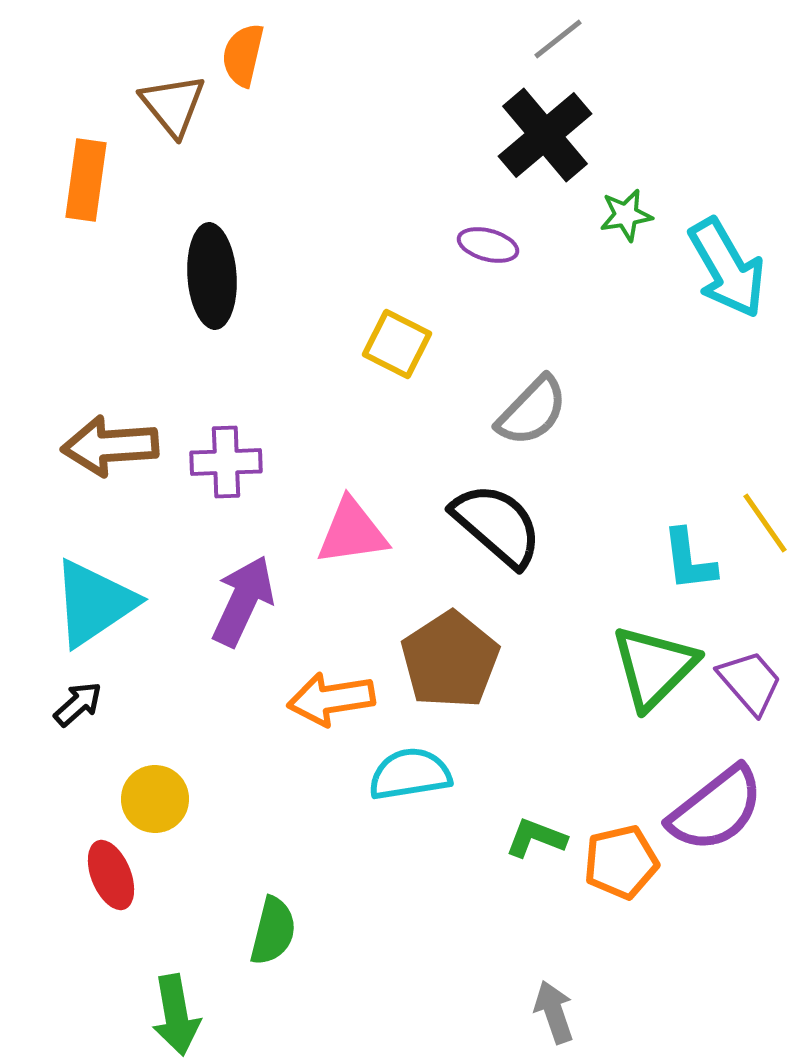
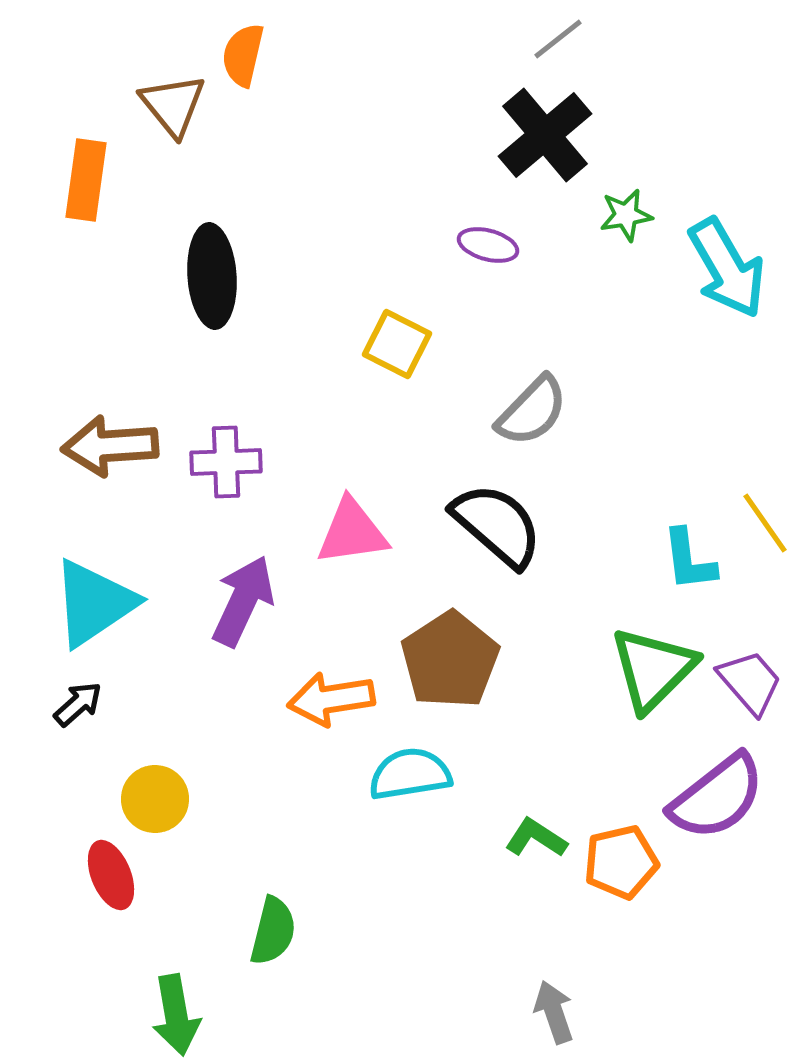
green triangle: moved 1 px left, 2 px down
purple semicircle: moved 1 px right, 12 px up
green L-shape: rotated 12 degrees clockwise
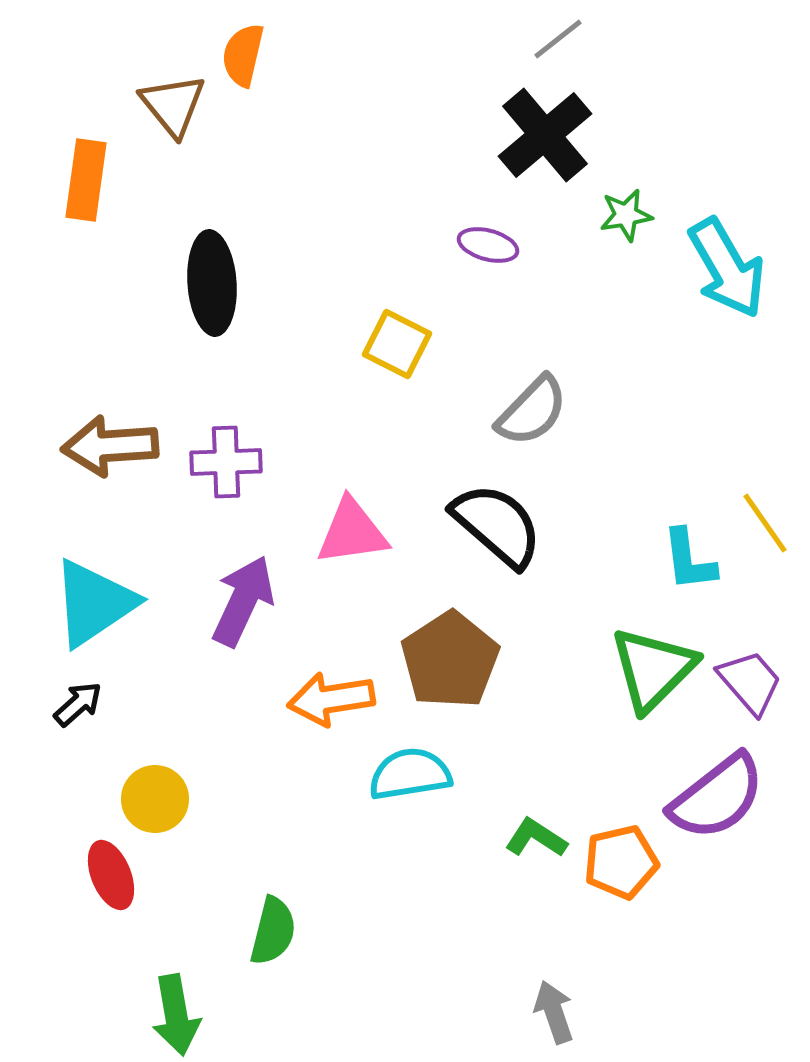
black ellipse: moved 7 px down
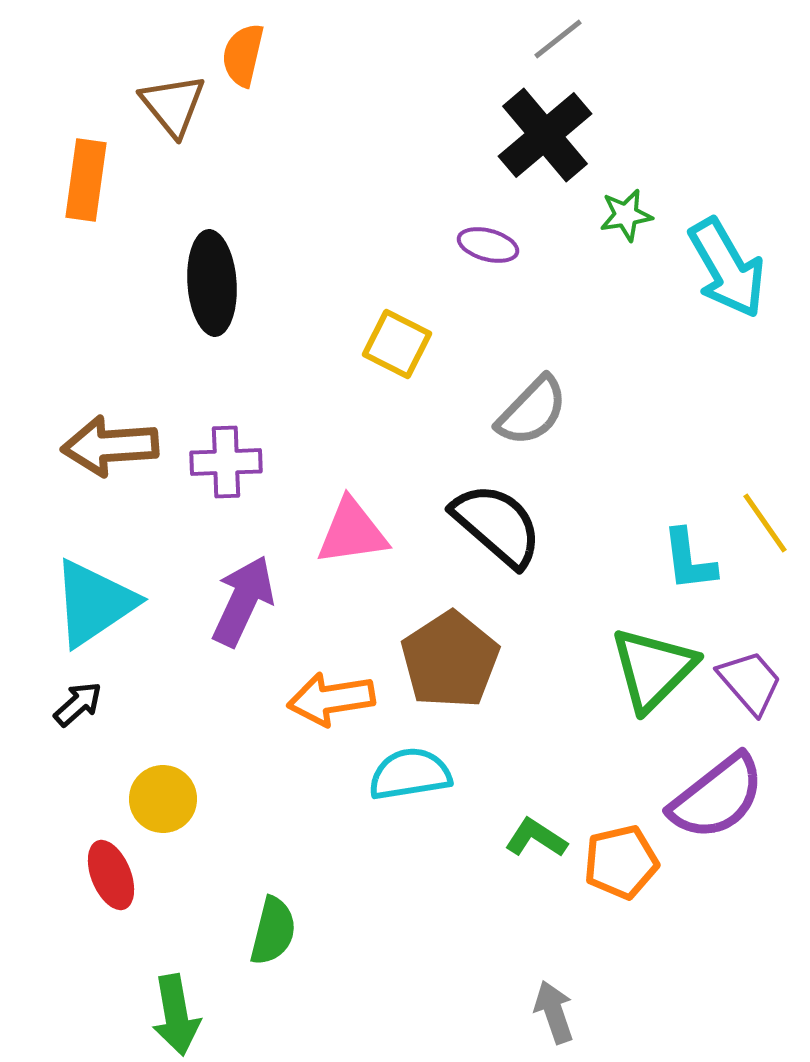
yellow circle: moved 8 px right
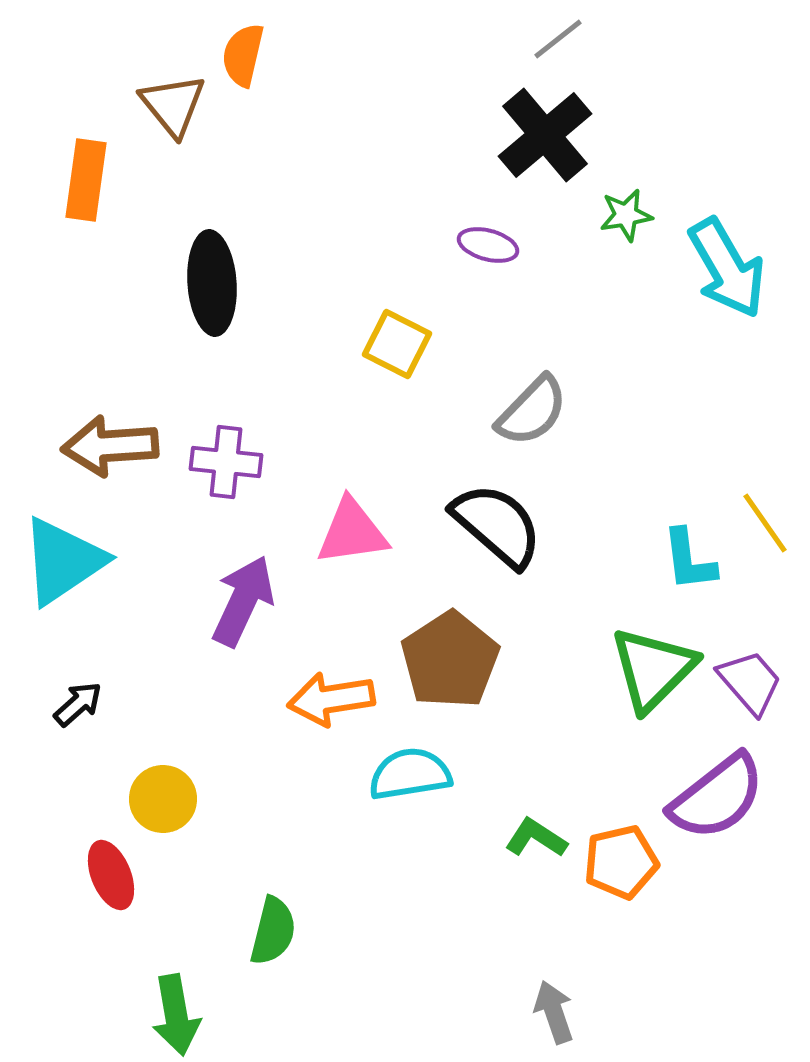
purple cross: rotated 8 degrees clockwise
cyan triangle: moved 31 px left, 42 px up
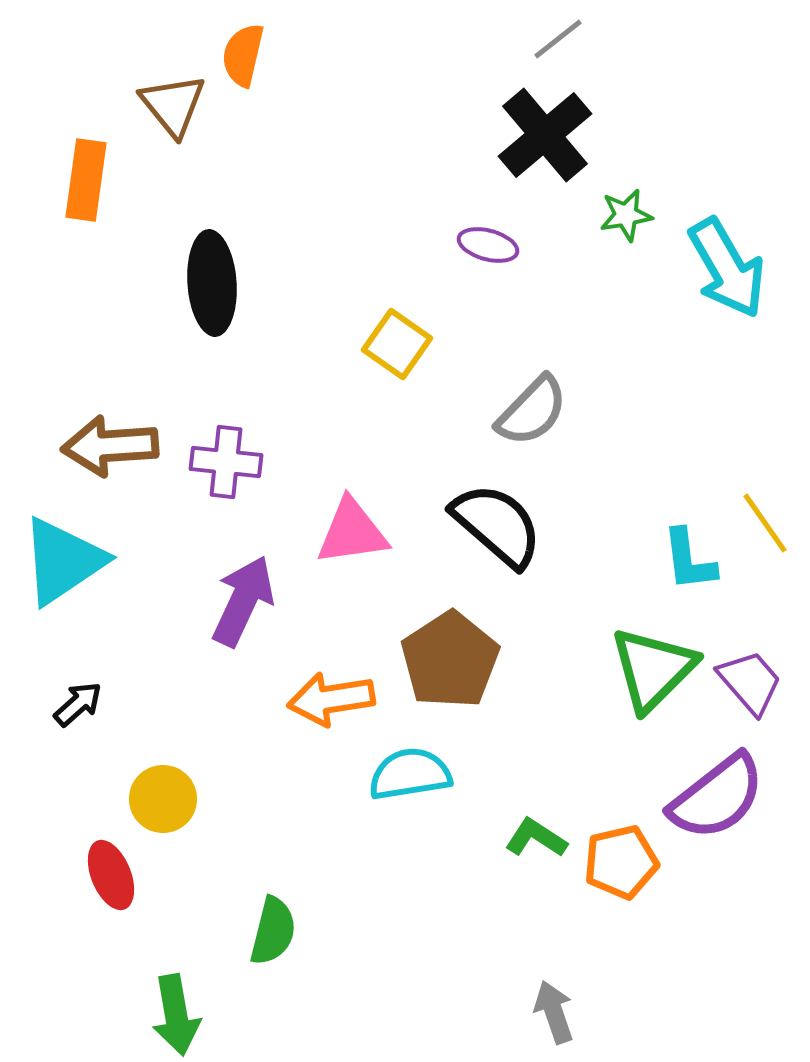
yellow square: rotated 8 degrees clockwise
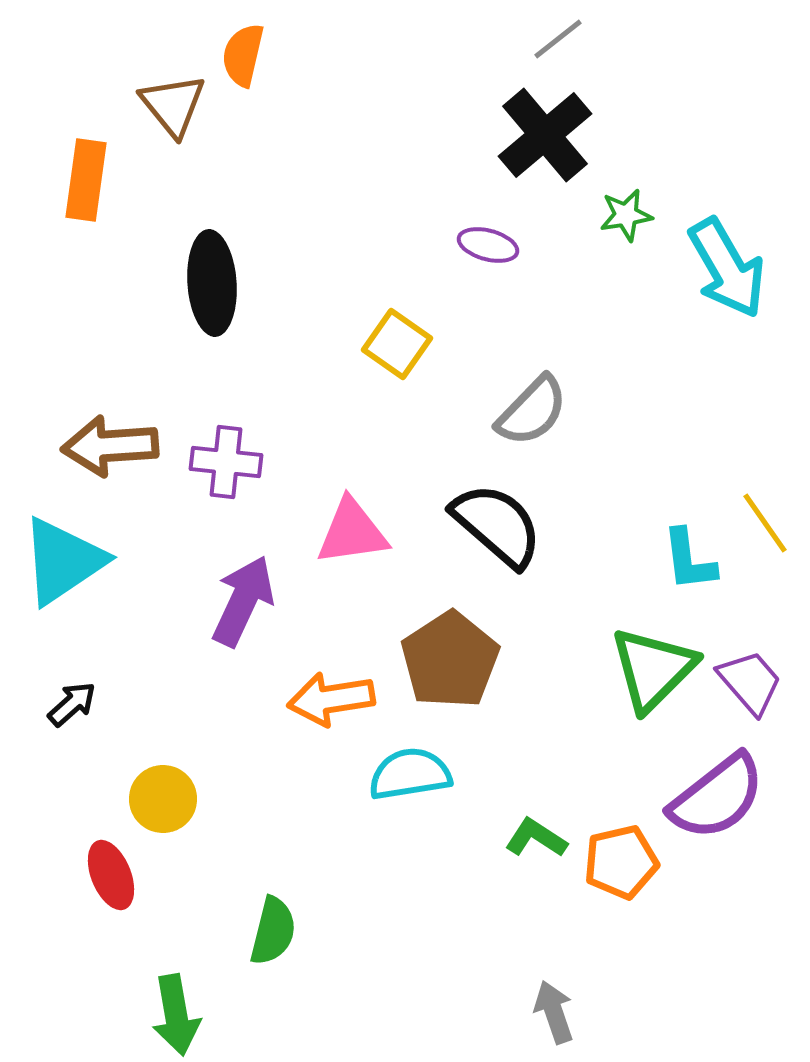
black arrow: moved 6 px left
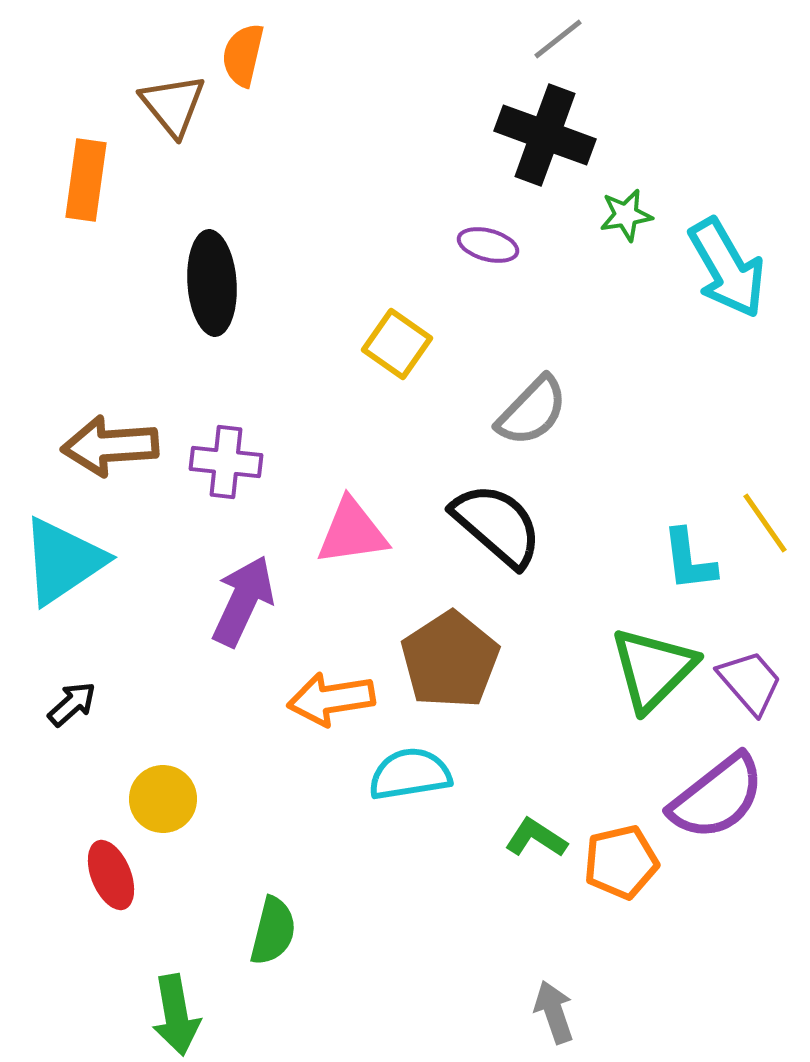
black cross: rotated 30 degrees counterclockwise
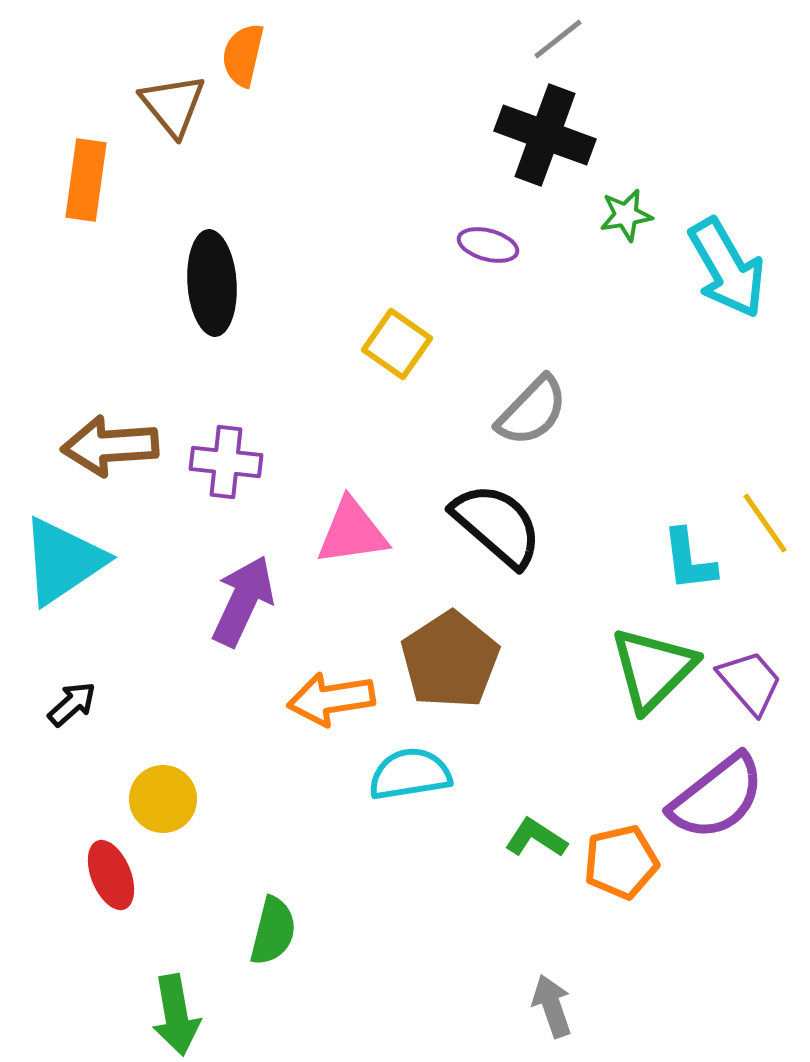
gray arrow: moved 2 px left, 6 px up
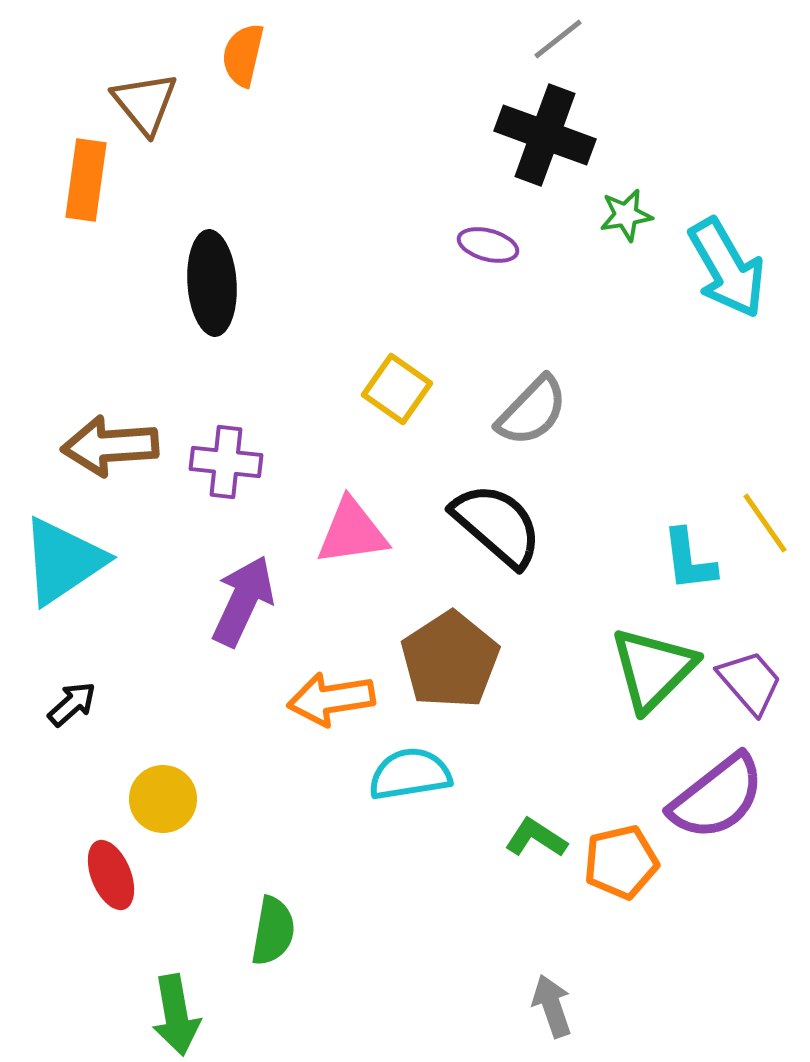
brown triangle: moved 28 px left, 2 px up
yellow square: moved 45 px down
green semicircle: rotated 4 degrees counterclockwise
